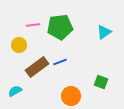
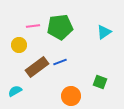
pink line: moved 1 px down
green square: moved 1 px left
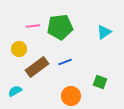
yellow circle: moved 4 px down
blue line: moved 5 px right
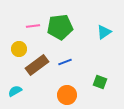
brown rectangle: moved 2 px up
orange circle: moved 4 px left, 1 px up
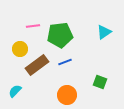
green pentagon: moved 8 px down
yellow circle: moved 1 px right
cyan semicircle: rotated 16 degrees counterclockwise
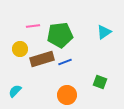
brown rectangle: moved 5 px right, 6 px up; rotated 20 degrees clockwise
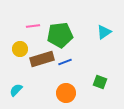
cyan semicircle: moved 1 px right, 1 px up
orange circle: moved 1 px left, 2 px up
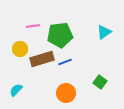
green square: rotated 16 degrees clockwise
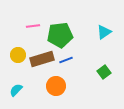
yellow circle: moved 2 px left, 6 px down
blue line: moved 1 px right, 2 px up
green square: moved 4 px right, 10 px up; rotated 16 degrees clockwise
orange circle: moved 10 px left, 7 px up
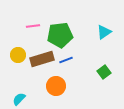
cyan semicircle: moved 3 px right, 9 px down
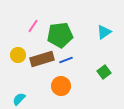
pink line: rotated 48 degrees counterclockwise
orange circle: moved 5 px right
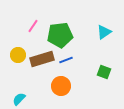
green square: rotated 32 degrees counterclockwise
